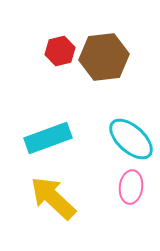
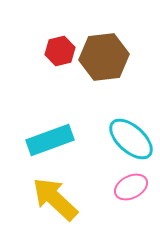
cyan rectangle: moved 2 px right, 2 px down
pink ellipse: rotated 56 degrees clockwise
yellow arrow: moved 2 px right, 1 px down
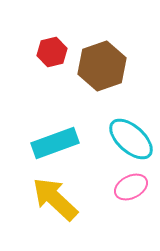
red hexagon: moved 8 px left, 1 px down
brown hexagon: moved 2 px left, 9 px down; rotated 12 degrees counterclockwise
cyan rectangle: moved 5 px right, 3 px down
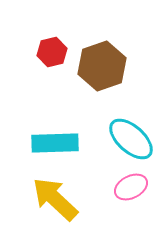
cyan rectangle: rotated 18 degrees clockwise
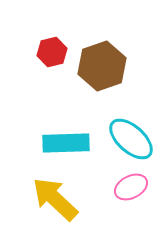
cyan rectangle: moved 11 px right
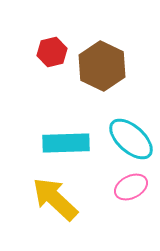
brown hexagon: rotated 15 degrees counterclockwise
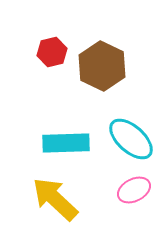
pink ellipse: moved 3 px right, 3 px down
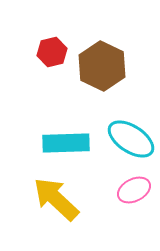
cyan ellipse: rotated 9 degrees counterclockwise
yellow arrow: moved 1 px right
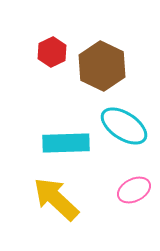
red hexagon: rotated 12 degrees counterclockwise
cyan ellipse: moved 7 px left, 13 px up
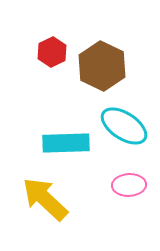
pink ellipse: moved 5 px left, 5 px up; rotated 24 degrees clockwise
yellow arrow: moved 11 px left
